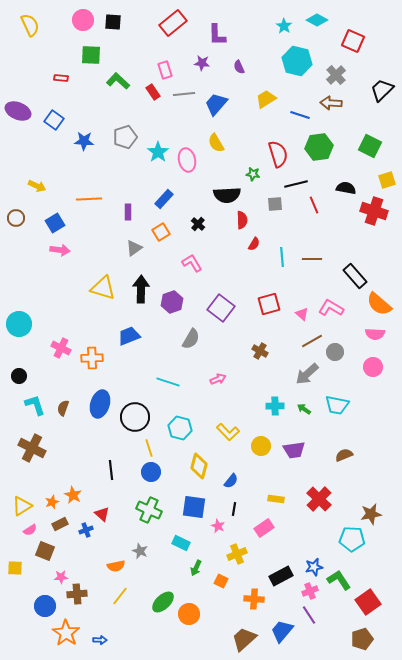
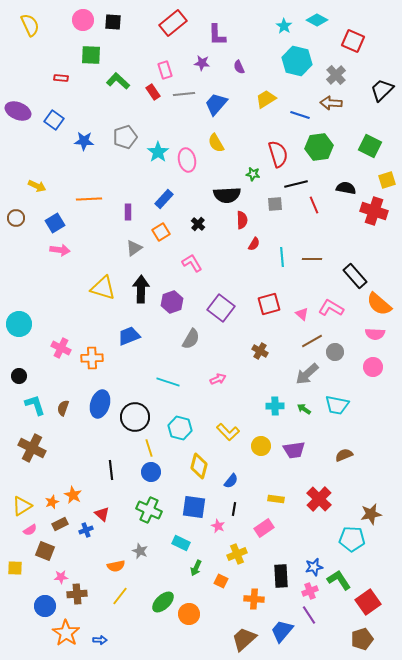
black rectangle at (281, 576): rotated 65 degrees counterclockwise
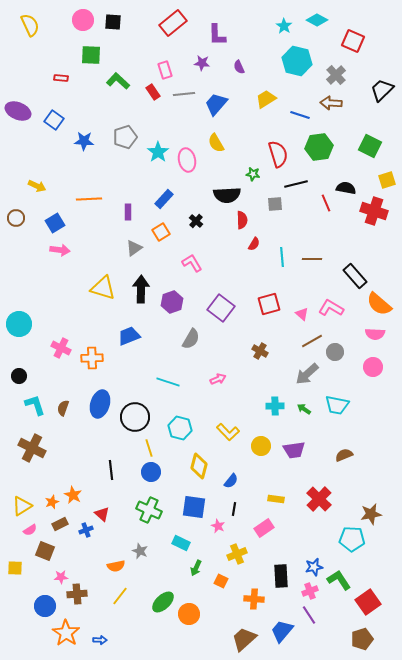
red line at (314, 205): moved 12 px right, 2 px up
black cross at (198, 224): moved 2 px left, 3 px up
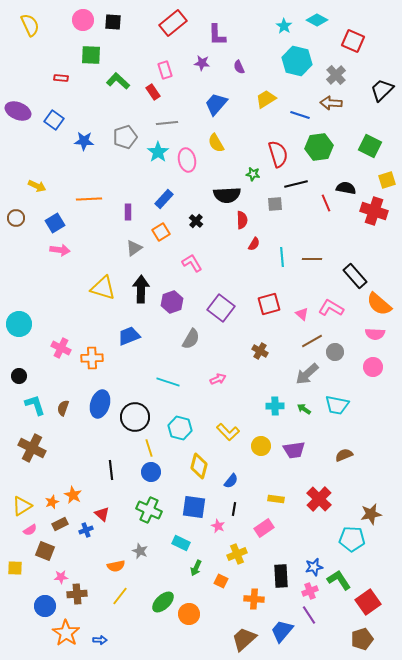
gray line at (184, 94): moved 17 px left, 29 px down
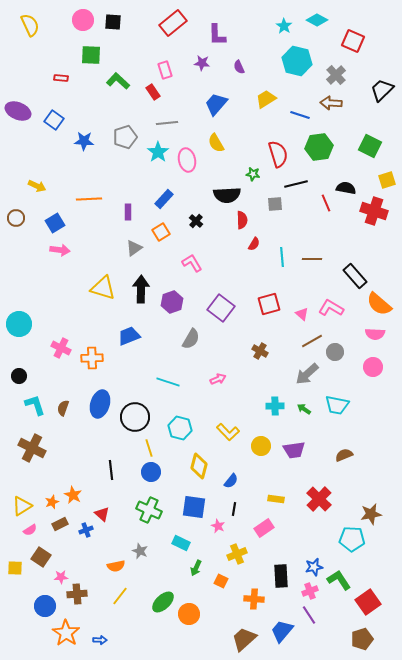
brown square at (45, 551): moved 4 px left, 6 px down; rotated 12 degrees clockwise
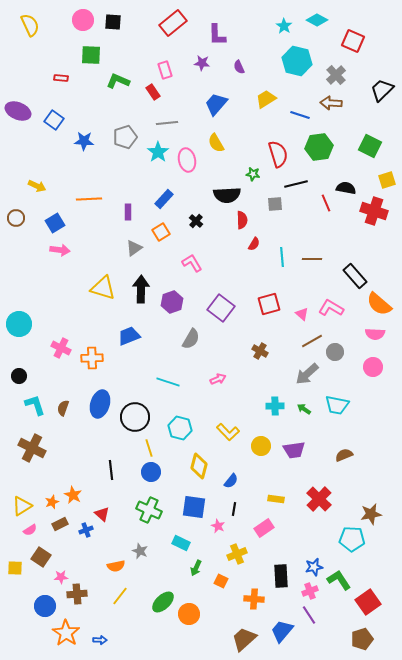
green L-shape at (118, 81): rotated 20 degrees counterclockwise
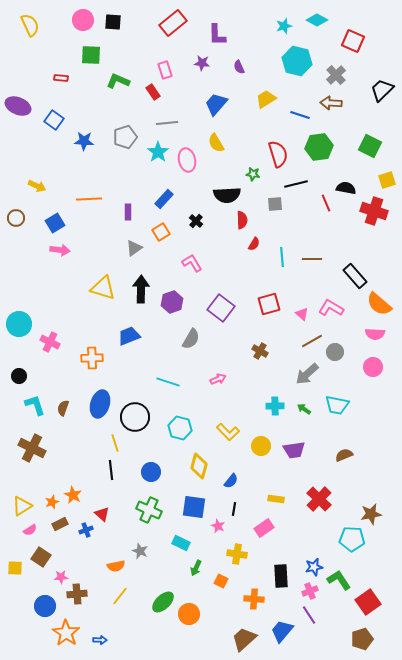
cyan star at (284, 26): rotated 21 degrees clockwise
purple ellipse at (18, 111): moved 5 px up
pink cross at (61, 348): moved 11 px left, 6 px up
yellow line at (149, 448): moved 34 px left, 5 px up
yellow cross at (237, 554): rotated 30 degrees clockwise
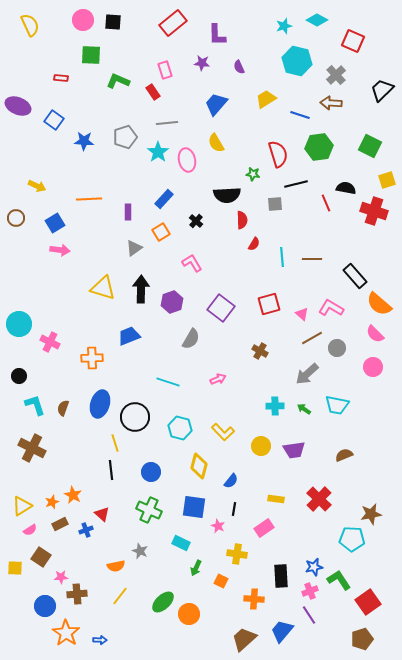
pink semicircle at (375, 334): rotated 42 degrees clockwise
brown line at (312, 341): moved 3 px up
gray circle at (335, 352): moved 2 px right, 4 px up
yellow L-shape at (228, 432): moved 5 px left
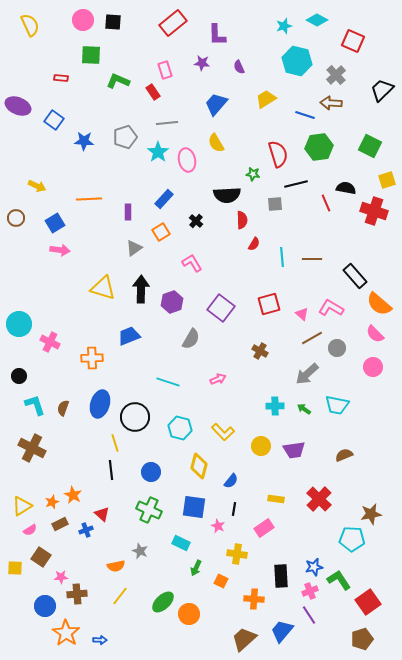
blue line at (300, 115): moved 5 px right
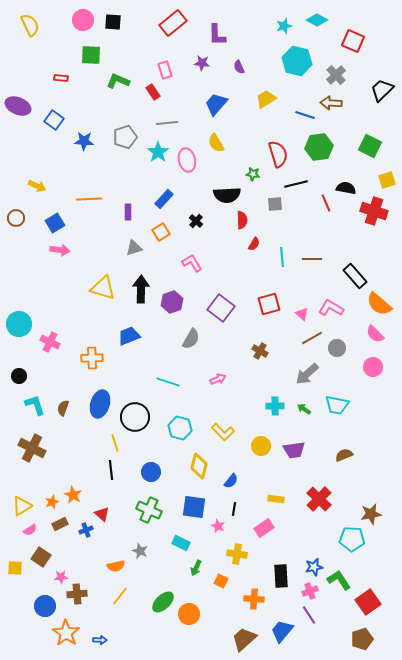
gray triangle at (134, 248): rotated 18 degrees clockwise
